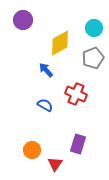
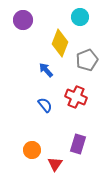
cyan circle: moved 14 px left, 11 px up
yellow diamond: rotated 40 degrees counterclockwise
gray pentagon: moved 6 px left, 2 px down
red cross: moved 3 px down
blue semicircle: rotated 21 degrees clockwise
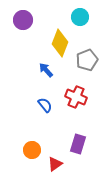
red triangle: rotated 21 degrees clockwise
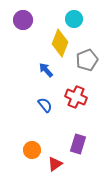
cyan circle: moved 6 px left, 2 px down
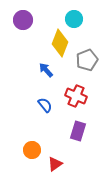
red cross: moved 1 px up
purple rectangle: moved 13 px up
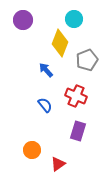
red triangle: moved 3 px right
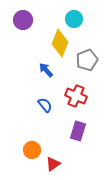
red triangle: moved 5 px left
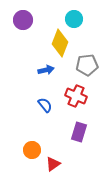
gray pentagon: moved 5 px down; rotated 15 degrees clockwise
blue arrow: rotated 119 degrees clockwise
purple rectangle: moved 1 px right, 1 px down
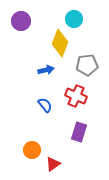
purple circle: moved 2 px left, 1 px down
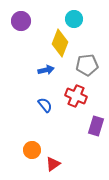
purple rectangle: moved 17 px right, 6 px up
